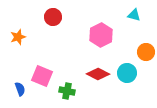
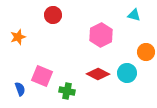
red circle: moved 2 px up
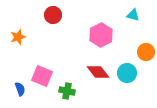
cyan triangle: moved 1 px left
red diamond: moved 2 px up; rotated 25 degrees clockwise
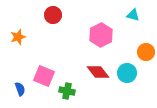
pink square: moved 2 px right
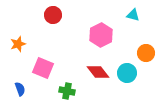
orange star: moved 7 px down
orange circle: moved 1 px down
pink square: moved 1 px left, 8 px up
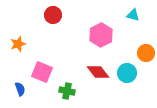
pink square: moved 1 px left, 4 px down
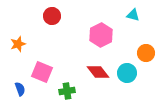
red circle: moved 1 px left, 1 px down
green cross: rotated 21 degrees counterclockwise
